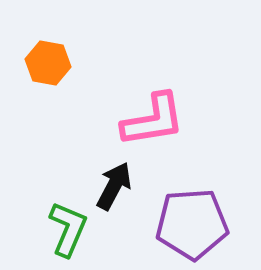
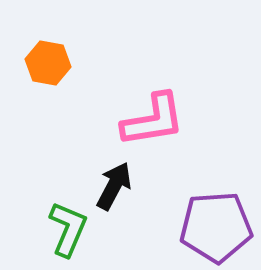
purple pentagon: moved 24 px right, 3 px down
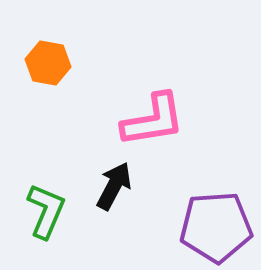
green L-shape: moved 22 px left, 18 px up
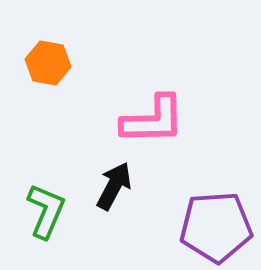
pink L-shape: rotated 8 degrees clockwise
